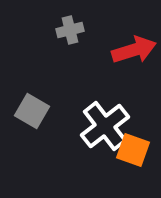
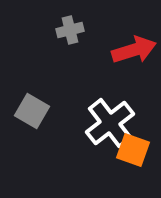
white cross: moved 5 px right, 3 px up
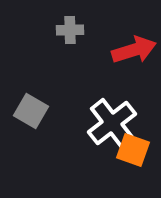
gray cross: rotated 12 degrees clockwise
gray square: moved 1 px left
white cross: moved 2 px right
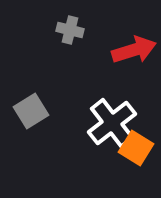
gray cross: rotated 16 degrees clockwise
gray square: rotated 28 degrees clockwise
orange square: moved 3 px right, 2 px up; rotated 12 degrees clockwise
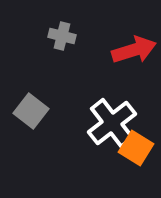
gray cross: moved 8 px left, 6 px down
gray square: rotated 20 degrees counterclockwise
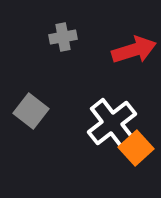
gray cross: moved 1 px right, 1 px down; rotated 24 degrees counterclockwise
orange square: rotated 16 degrees clockwise
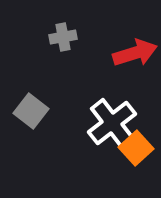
red arrow: moved 1 px right, 3 px down
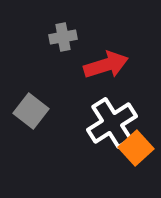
red arrow: moved 29 px left, 12 px down
white cross: rotated 6 degrees clockwise
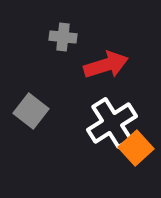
gray cross: rotated 16 degrees clockwise
